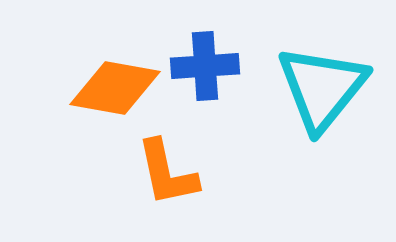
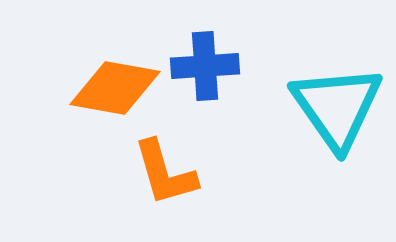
cyan triangle: moved 15 px right, 19 px down; rotated 14 degrees counterclockwise
orange L-shape: moved 2 px left; rotated 4 degrees counterclockwise
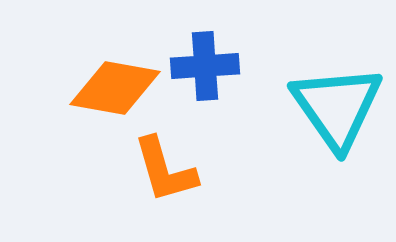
orange L-shape: moved 3 px up
